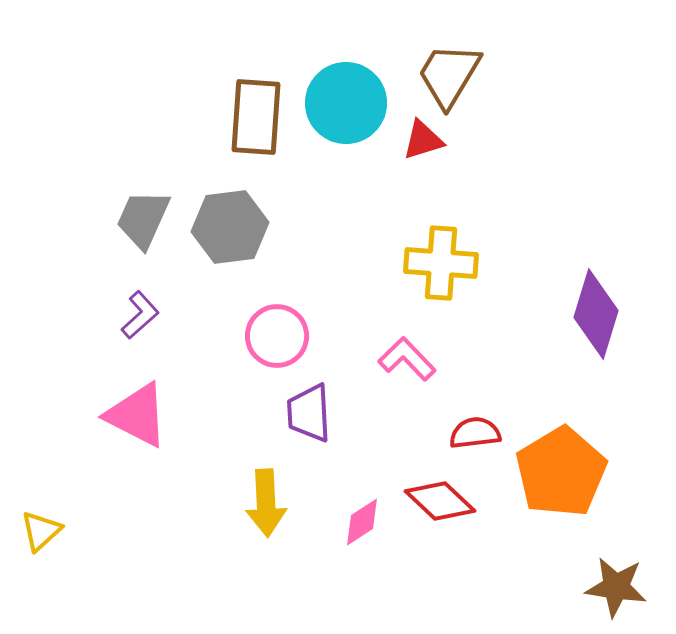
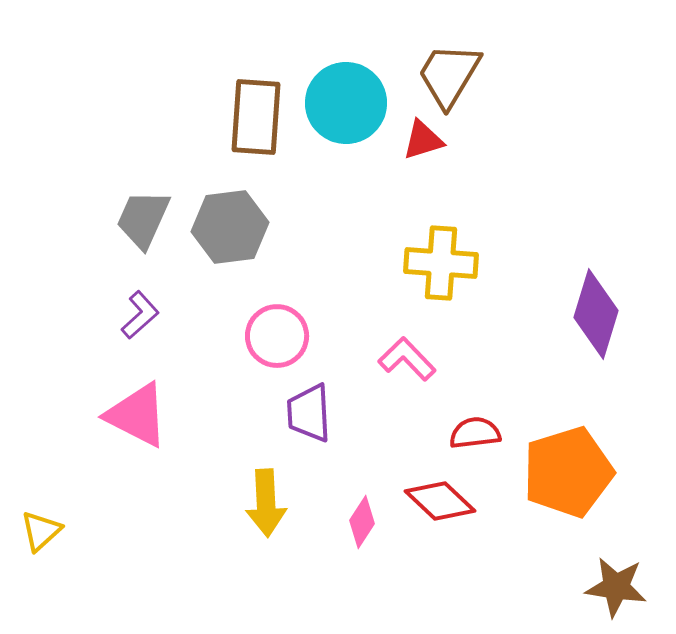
orange pentagon: moved 7 px right; rotated 14 degrees clockwise
pink diamond: rotated 24 degrees counterclockwise
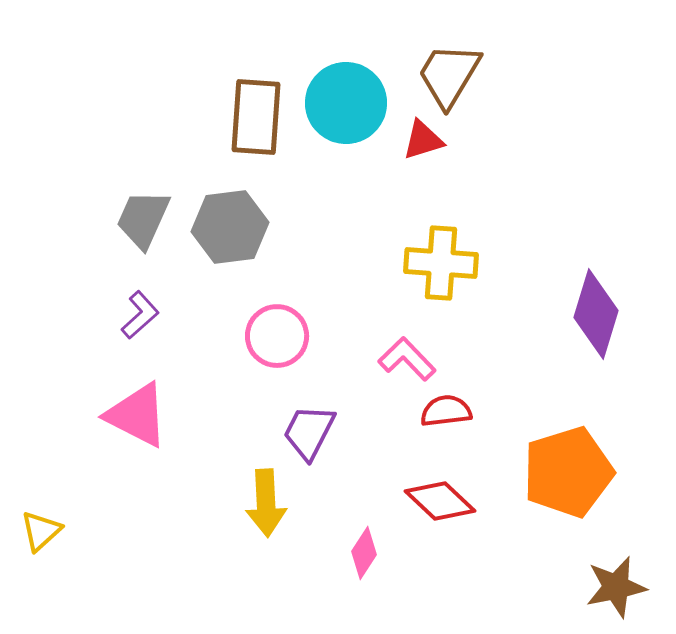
purple trapezoid: moved 19 px down; rotated 30 degrees clockwise
red semicircle: moved 29 px left, 22 px up
pink diamond: moved 2 px right, 31 px down
brown star: rotated 20 degrees counterclockwise
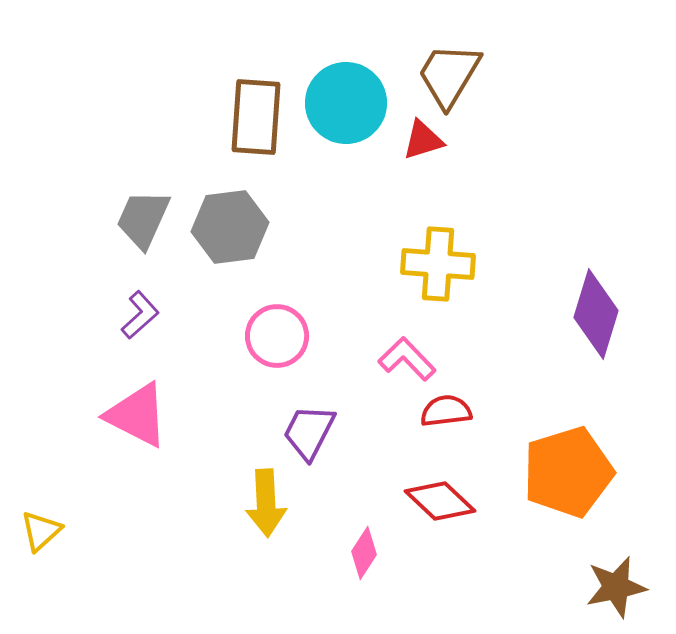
yellow cross: moved 3 px left, 1 px down
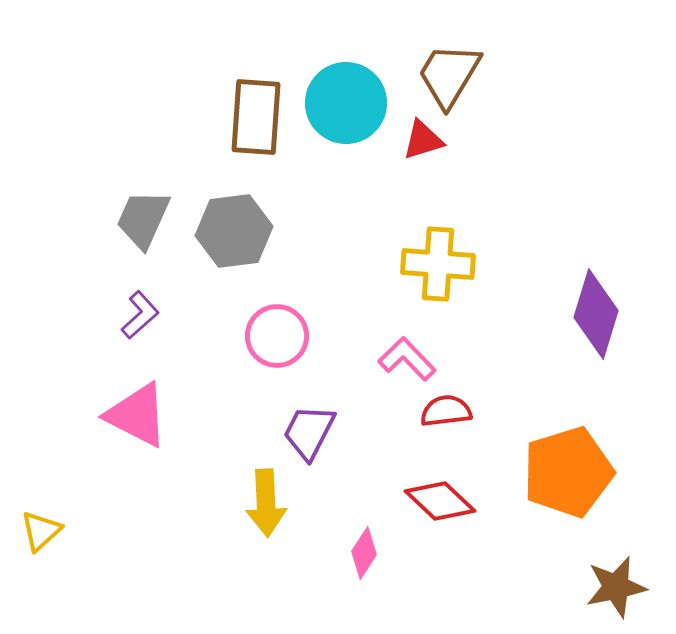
gray hexagon: moved 4 px right, 4 px down
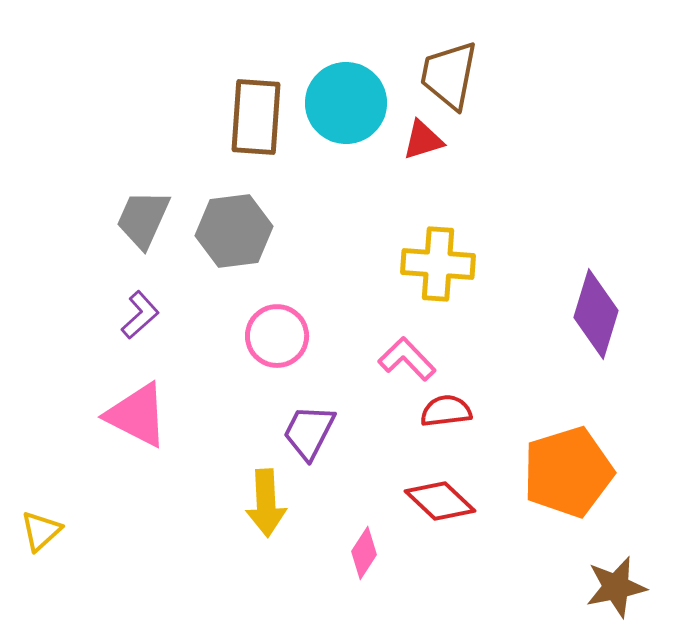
brown trapezoid: rotated 20 degrees counterclockwise
